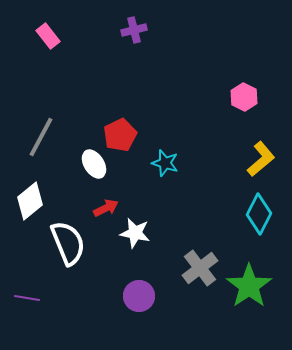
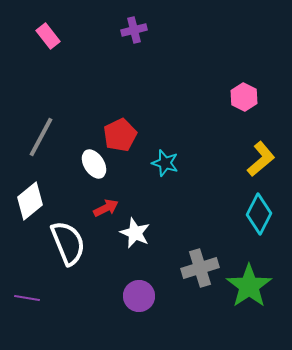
white star: rotated 12 degrees clockwise
gray cross: rotated 21 degrees clockwise
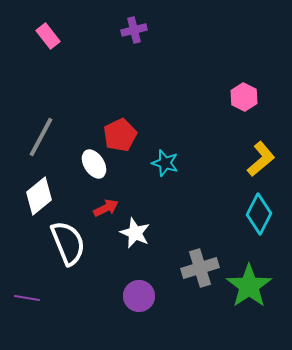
white diamond: moved 9 px right, 5 px up
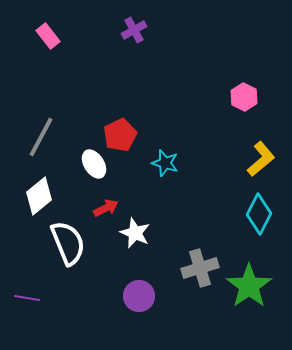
purple cross: rotated 15 degrees counterclockwise
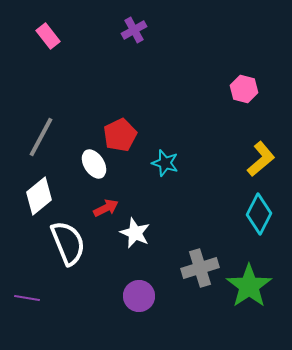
pink hexagon: moved 8 px up; rotated 12 degrees counterclockwise
